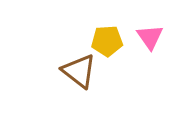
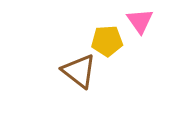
pink triangle: moved 10 px left, 16 px up
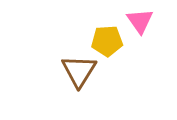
brown triangle: rotated 24 degrees clockwise
